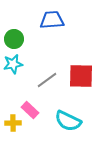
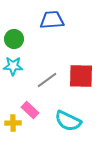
cyan star: moved 2 px down; rotated 12 degrees clockwise
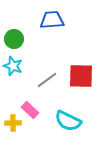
cyan star: rotated 18 degrees clockwise
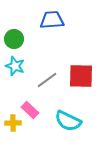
cyan star: moved 2 px right
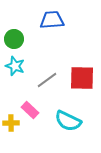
red square: moved 1 px right, 2 px down
yellow cross: moved 2 px left
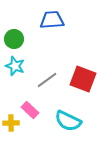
red square: moved 1 px right, 1 px down; rotated 20 degrees clockwise
